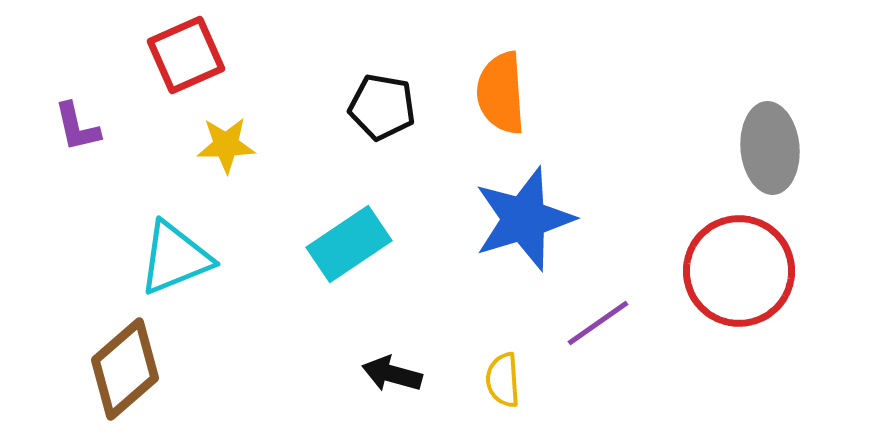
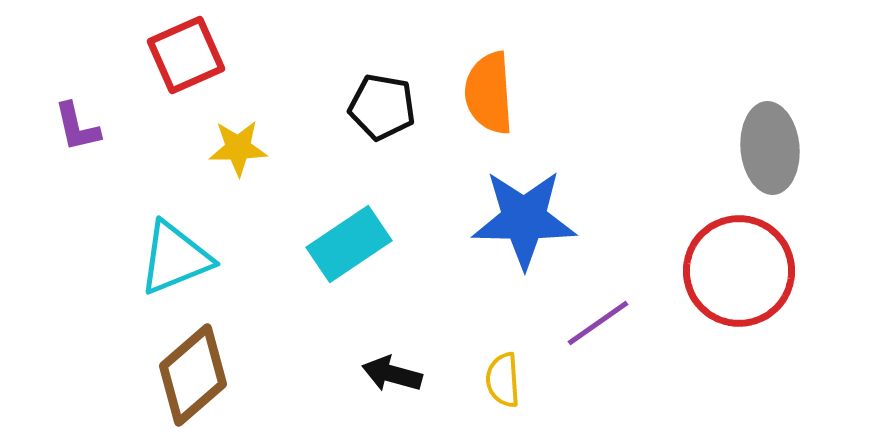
orange semicircle: moved 12 px left
yellow star: moved 12 px right, 3 px down
blue star: rotated 18 degrees clockwise
brown diamond: moved 68 px right, 6 px down
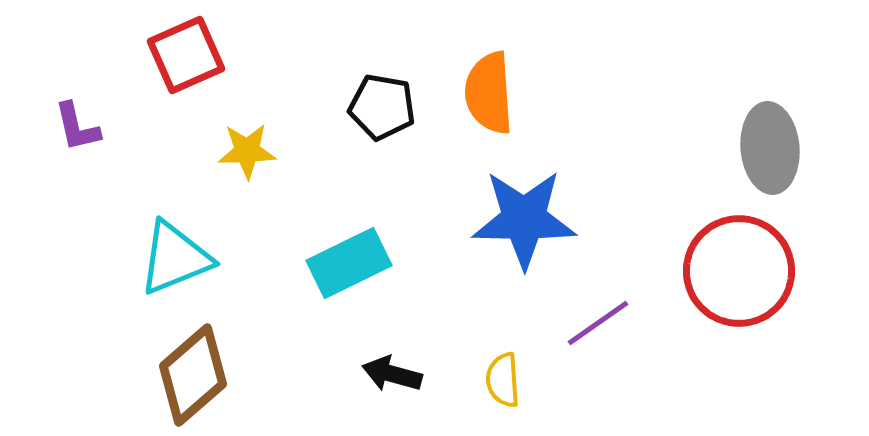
yellow star: moved 9 px right, 3 px down
cyan rectangle: moved 19 px down; rotated 8 degrees clockwise
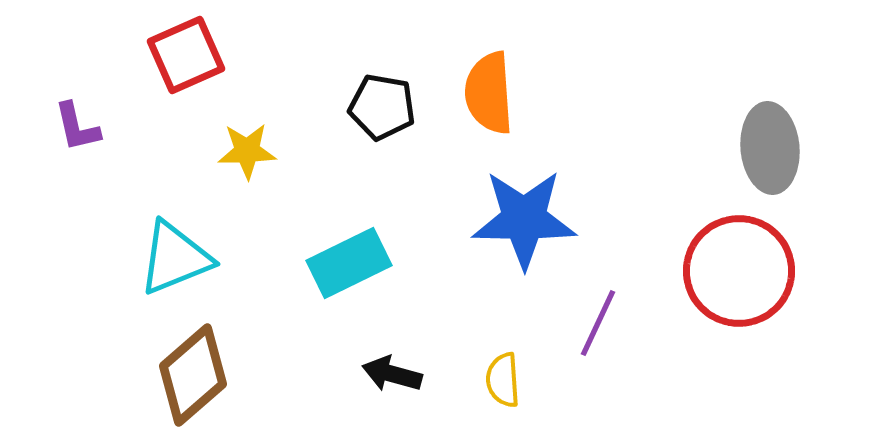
purple line: rotated 30 degrees counterclockwise
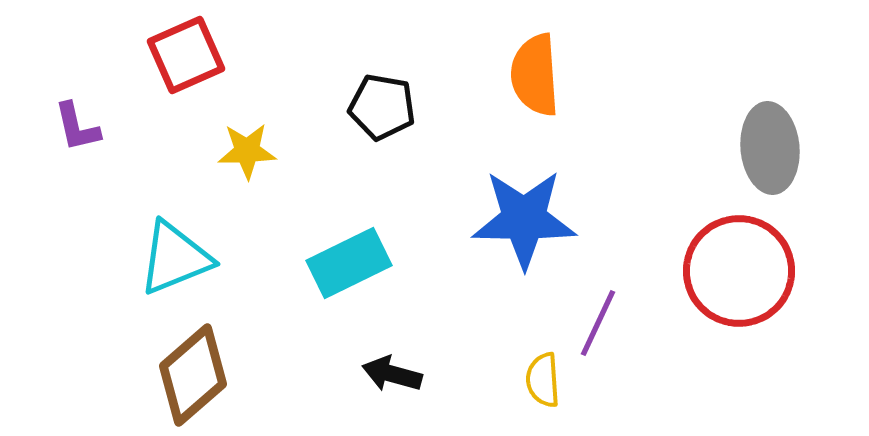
orange semicircle: moved 46 px right, 18 px up
yellow semicircle: moved 40 px right
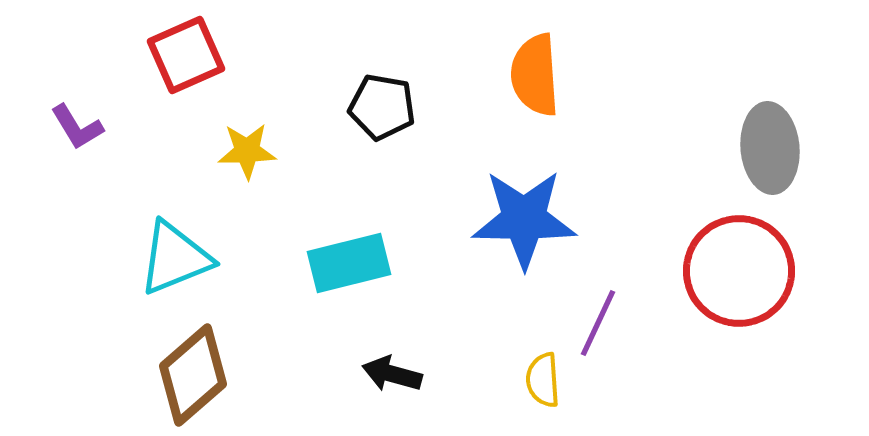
purple L-shape: rotated 18 degrees counterclockwise
cyan rectangle: rotated 12 degrees clockwise
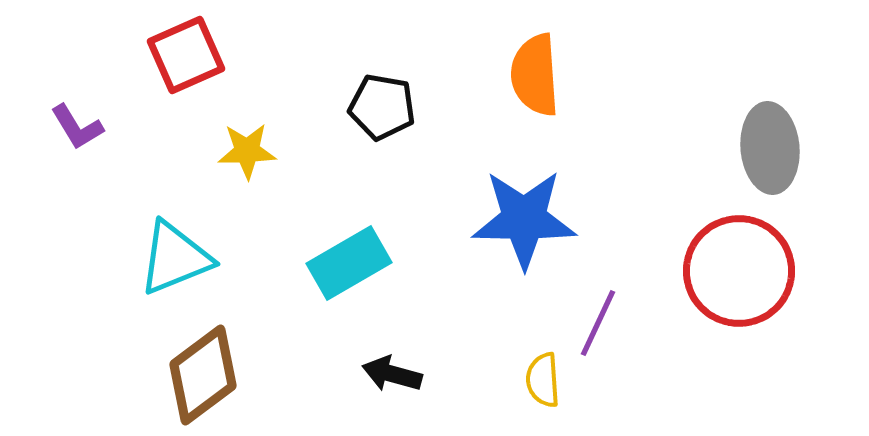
cyan rectangle: rotated 16 degrees counterclockwise
brown diamond: moved 10 px right; rotated 4 degrees clockwise
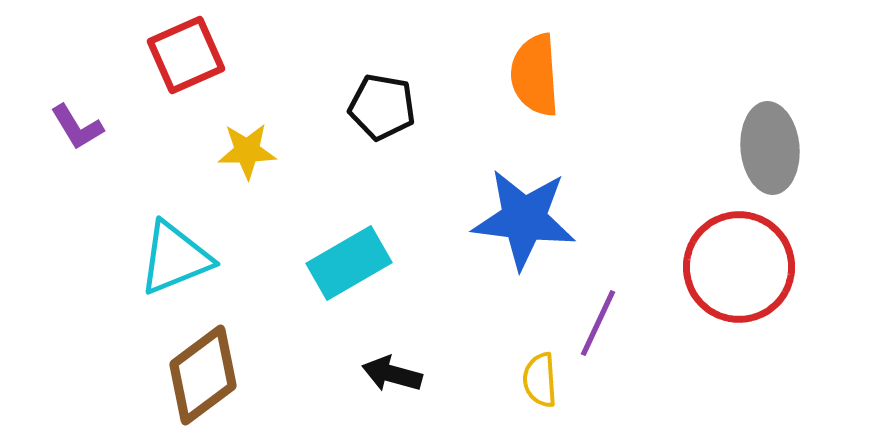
blue star: rotated 6 degrees clockwise
red circle: moved 4 px up
yellow semicircle: moved 3 px left
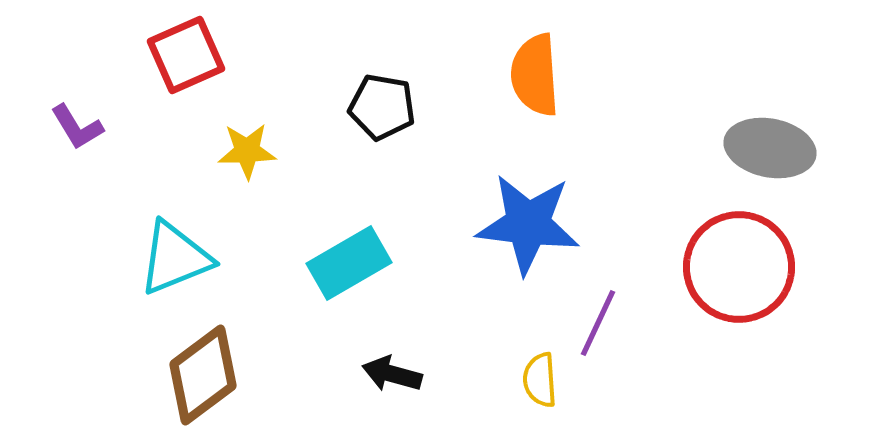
gray ellipse: rotated 74 degrees counterclockwise
blue star: moved 4 px right, 5 px down
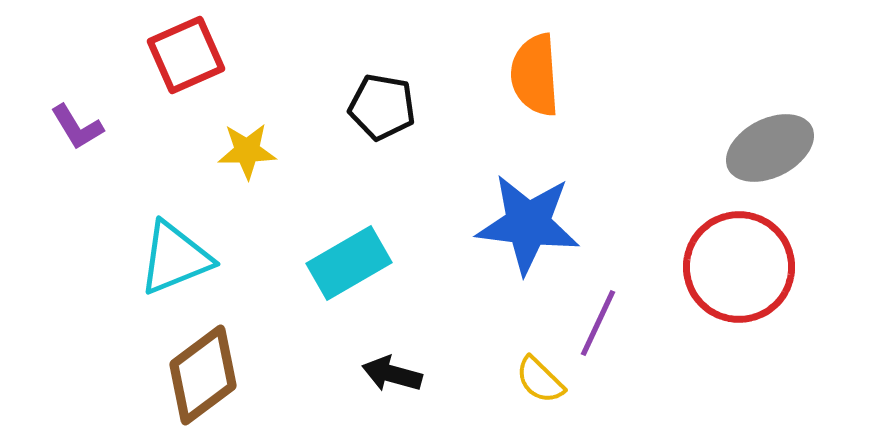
gray ellipse: rotated 38 degrees counterclockwise
yellow semicircle: rotated 42 degrees counterclockwise
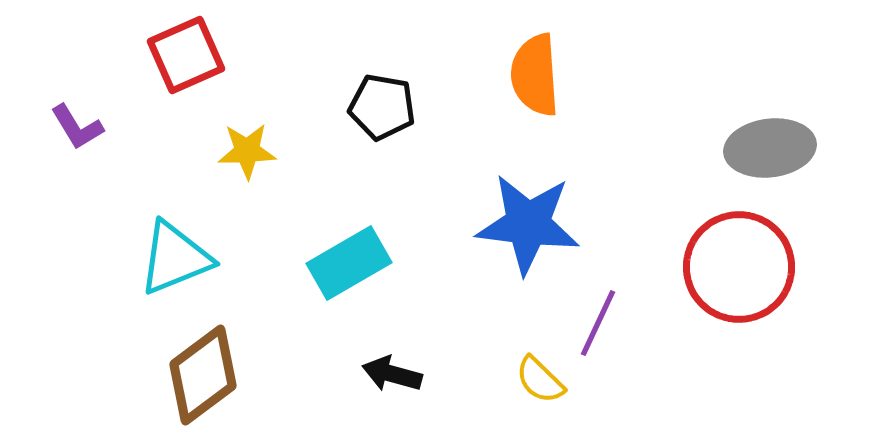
gray ellipse: rotated 20 degrees clockwise
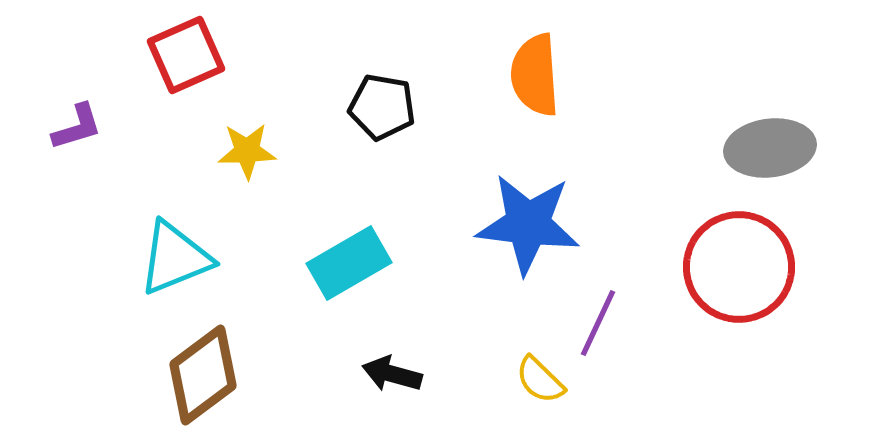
purple L-shape: rotated 76 degrees counterclockwise
